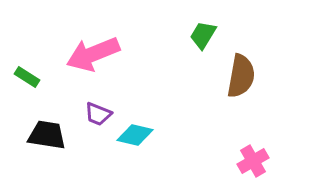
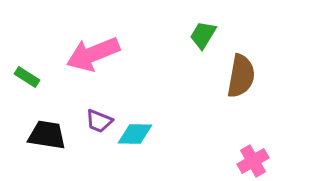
purple trapezoid: moved 1 px right, 7 px down
cyan diamond: moved 1 px up; rotated 12 degrees counterclockwise
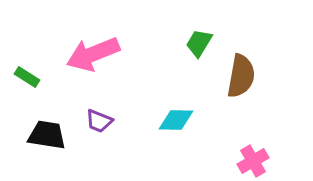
green trapezoid: moved 4 px left, 8 px down
cyan diamond: moved 41 px right, 14 px up
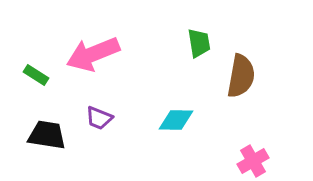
green trapezoid: rotated 140 degrees clockwise
green rectangle: moved 9 px right, 2 px up
purple trapezoid: moved 3 px up
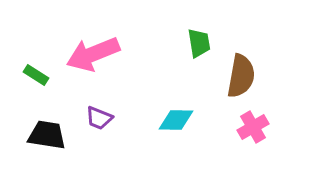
pink cross: moved 34 px up
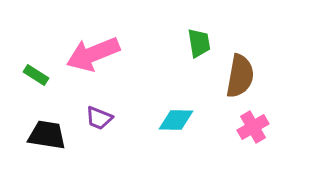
brown semicircle: moved 1 px left
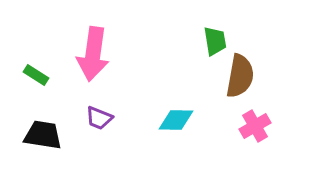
green trapezoid: moved 16 px right, 2 px up
pink arrow: rotated 60 degrees counterclockwise
pink cross: moved 2 px right, 1 px up
black trapezoid: moved 4 px left
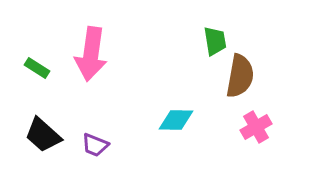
pink arrow: moved 2 px left
green rectangle: moved 1 px right, 7 px up
purple trapezoid: moved 4 px left, 27 px down
pink cross: moved 1 px right, 1 px down
black trapezoid: rotated 147 degrees counterclockwise
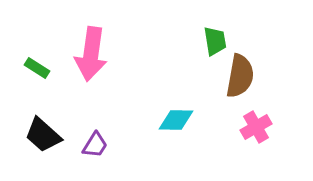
purple trapezoid: rotated 80 degrees counterclockwise
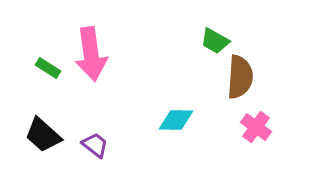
green trapezoid: rotated 128 degrees clockwise
pink arrow: rotated 16 degrees counterclockwise
green rectangle: moved 11 px right
brown semicircle: moved 1 px down; rotated 6 degrees counterclockwise
pink cross: rotated 24 degrees counterclockwise
purple trapezoid: rotated 84 degrees counterclockwise
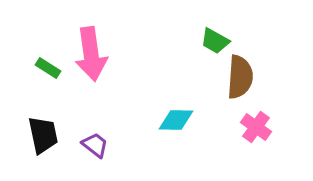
black trapezoid: rotated 144 degrees counterclockwise
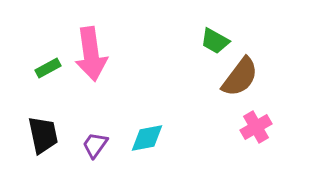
green rectangle: rotated 60 degrees counterclockwise
brown semicircle: rotated 33 degrees clockwise
cyan diamond: moved 29 px left, 18 px down; rotated 12 degrees counterclockwise
pink cross: rotated 24 degrees clockwise
purple trapezoid: rotated 92 degrees counterclockwise
